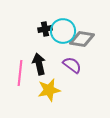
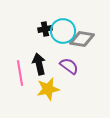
purple semicircle: moved 3 px left, 1 px down
pink line: rotated 15 degrees counterclockwise
yellow star: moved 1 px left, 1 px up
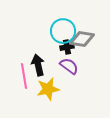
black cross: moved 22 px right, 18 px down
black arrow: moved 1 px left, 1 px down
pink line: moved 4 px right, 3 px down
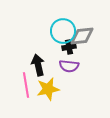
gray diamond: moved 3 px up; rotated 15 degrees counterclockwise
black cross: moved 2 px right
purple semicircle: rotated 150 degrees clockwise
pink line: moved 2 px right, 9 px down
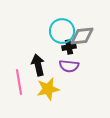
cyan circle: moved 1 px left
pink line: moved 7 px left, 3 px up
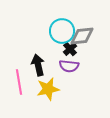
black cross: moved 1 px right, 2 px down; rotated 32 degrees counterclockwise
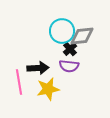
black arrow: moved 3 px down; rotated 100 degrees clockwise
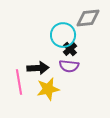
cyan circle: moved 1 px right, 4 px down
gray diamond: moved 6 px right, 18 px up
